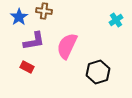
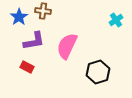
brown cross: moved 1 px left
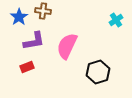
red rectangle: rotated 48 degrees counterclockwise
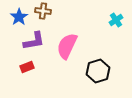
black hexagon: moved 1 px up
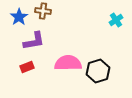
pink semicircle: moved 1 px right, 17 px down; rotated 64 degrees clockwise
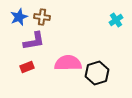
brown cross: moved 1 px left, 6 px down
blue star: rotated 12 degrees clockwise
black hexagon: moved 1 px left, 2 px down
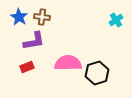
blue star: rotated 18 degrees counterclockwise
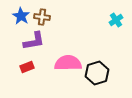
blue star: moved 2 px right, 1 px up
